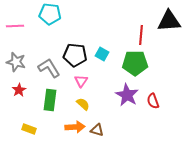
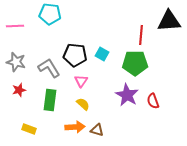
red star: rotated 16 degrees clockwise
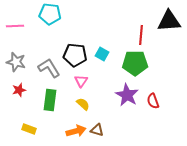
orange arrow: moved 1 px right, 4 px down; rotated 12 degrees counterclockwise
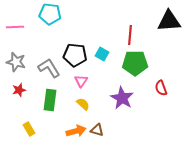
pink line: moved 1 px down
red line: moved 11 px left
purple star: moved 5 px left, 3 px down
red semicircle: moved 8 px right, 13 px up
yellow rectangle: rotated 40 degrees clockwise
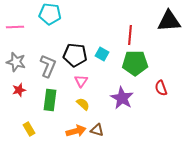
gray L-shape: moved 1 px left, 2 px up; rotated 55 degrees clockwise
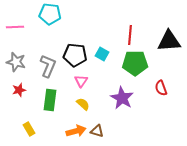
black triangle: moved 20 px down
brown triangle: moved 1 px down
